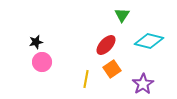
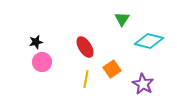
green triangle: moved 4 px down
red ellipse: moved 21 px left, 2 px down; rotated 75 degrees counterclockwise
purple star: rotated 10 degrees counterclockwise
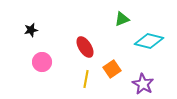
green triangle: rotated 35 degrees clockwise
black star: moved 5 px left, 12 px up
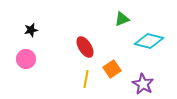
pink circle: moved 16 px left, 3 px up
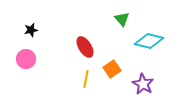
green triangle: rotated 49 degrees counterclockwise
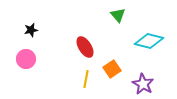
green triangle: moved 4 px left, 4 px up
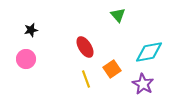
cyan diamond: moved 11 px down; rotated 24 degrees counterclockwise
yellow line: rotated 30 degrees counterclockwise
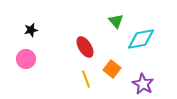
green triangle: moved 2 px left, 6 px down
cyan diamond: moved 8 px left, 13 px up
orange square: rotated 18 degrees counterclockwise
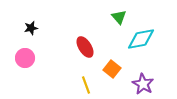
green triangle: moved 3 px right, 4 px up
black star: moved 2 px up
pink circle: moved 1 px left, 1 px up
yellow line: moved 6 px down
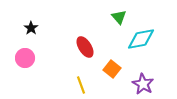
black star: rotated 24 degrees counterclockwise
yellow line: moved 5 px left
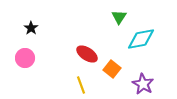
green triangle: rotated 14 degrees clockwise
red ellipse: moved 2 px right, 7 px down; rotated 25 degrees counterclockwise
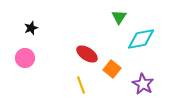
black star: rotated 16 degrees clockwise
